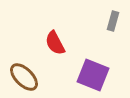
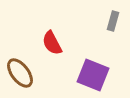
red semicircle: moved 3 px left
brown ellipse: moved 4 px left, 4 px up; rotated 8 degrees clockwise
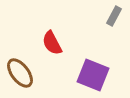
gray rectangle: moved 1 px right, 5 px up; rotated 12 degrees clockwise
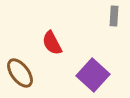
gray rectangle: rotated 24 degrees counterclockwise
purple square: rotated 20 degrees clockwise
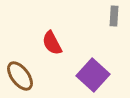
brown ellipse: moved 3 px down
